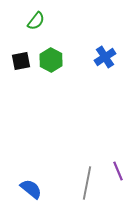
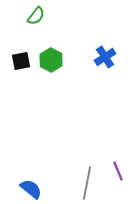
green semicircle: moved 5 px up
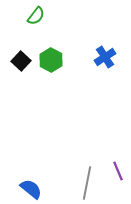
black square: rotated 36 degrees counterclockwise
